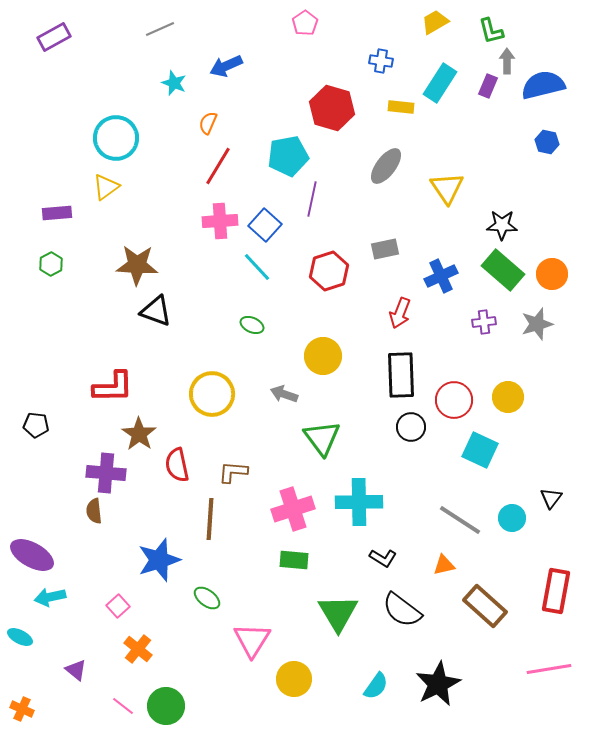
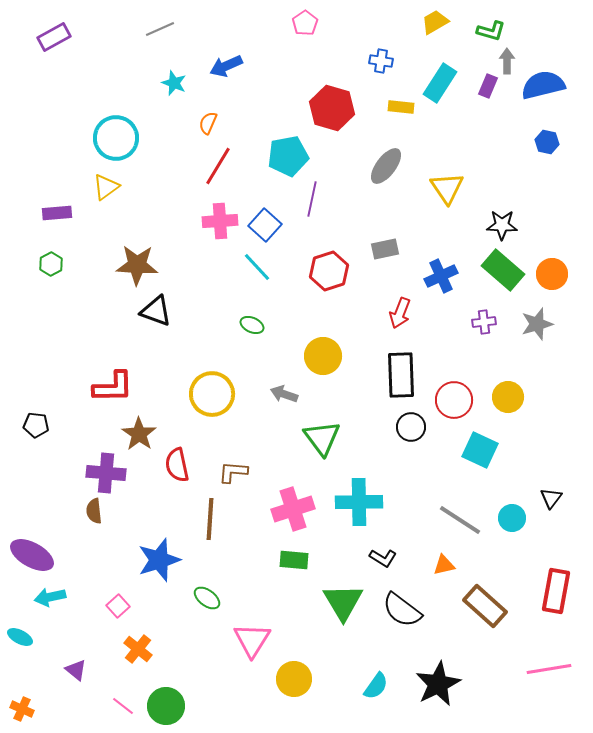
green L-shape at (491, 31): rotated 60 degrees counterclockwise
green triangle at (338, 613): moved 5 px right, 11 px up
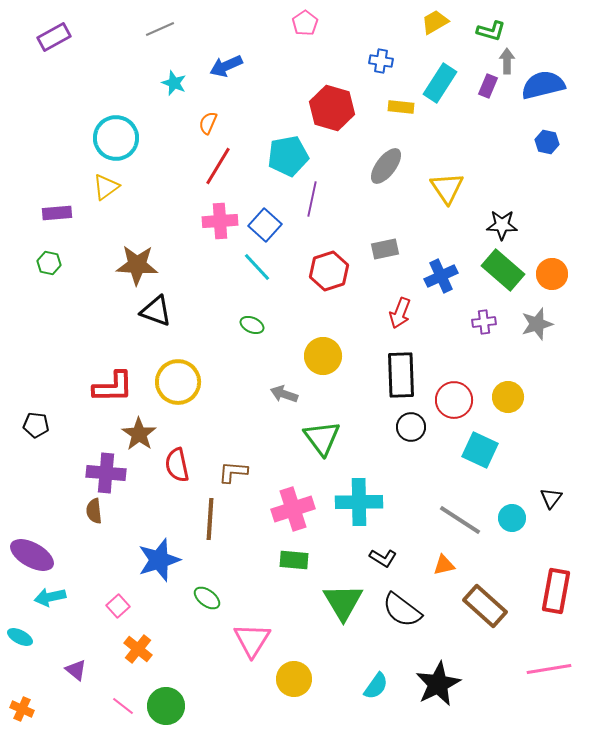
green hexagon at (51, 264): moved 2 px left, 1 px up; rotated 20 degrees counterclockwise
yellow circle at (212, 394): moved 34 px left, 12 px up
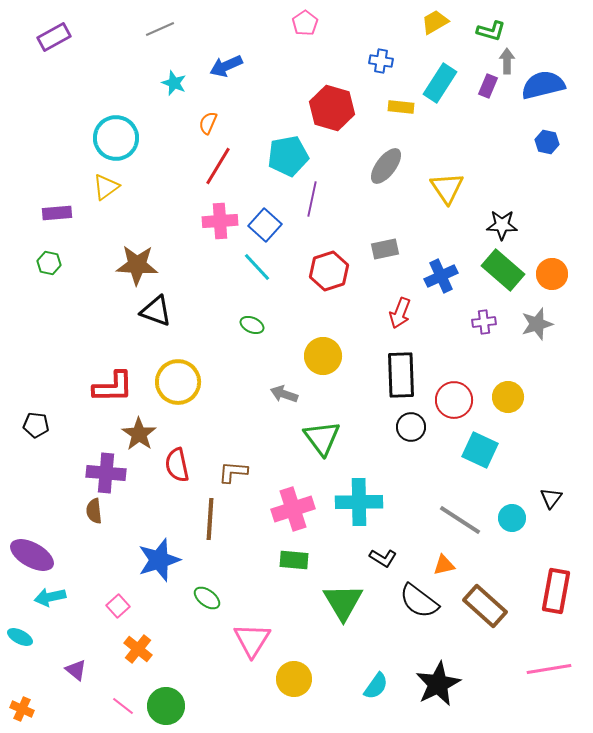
black semicircle at (402, 610): moved 17 px right, 9 px up
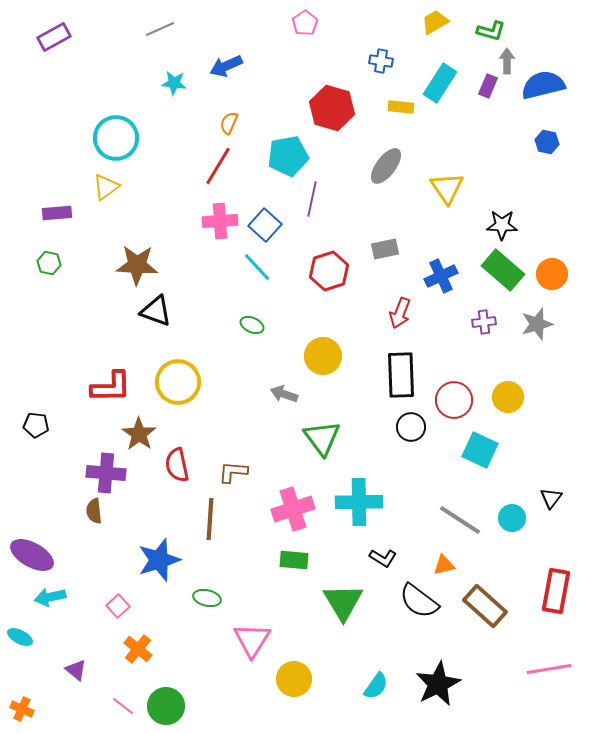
cyan star at (174, 83): rotated 15 degrees counterclockwise
orange semicircle at (208, 123): moved 21 px right
red L-shape at (113, 387): moved 2 px left
green ellipse at (207, 598): rotated 24 degrees counterclockwise
